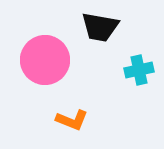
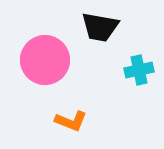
orange L-shape: moved 1 px left, 1 px down
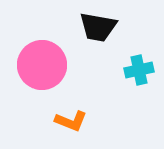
black trapezoid: moved 2 px left
pink circle: moved 3 px left, 5 px down
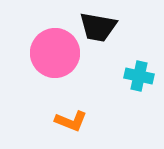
pink circle: moved 13 px right, 12 px up
cyan cross: moved 6 px down; rotated 24 degrees clockwise
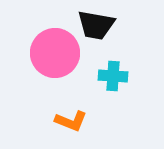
black trapezoid: moved 2 px left, 2 px up
cyan cross: moved 26 px left; rotated 8 degrees counterclockwise
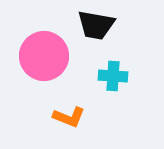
pink circle: moved 11 px left, 3 px down
orange L-shape: moved 2 px left, 4 px up
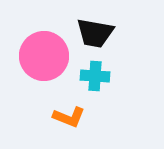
black trapezoid: moved 1 px left, 8 px down
cyan cross: moved 18 px left
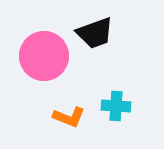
black trapezoid: rotated 30 degrees counterclockwise
cyan cross: moved 21 px right, 30 px down
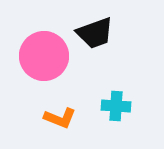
orange L-shape: moved 9 px left, 1 px down
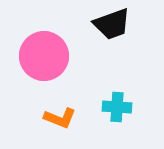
black trapezoid: moved 17 px right, 9 px up
cyan cross: moved 1 px right, 1 px down
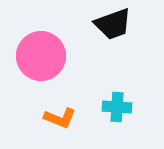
black trapezoid: moved 1 px right
pink circle: moved 3 px left
